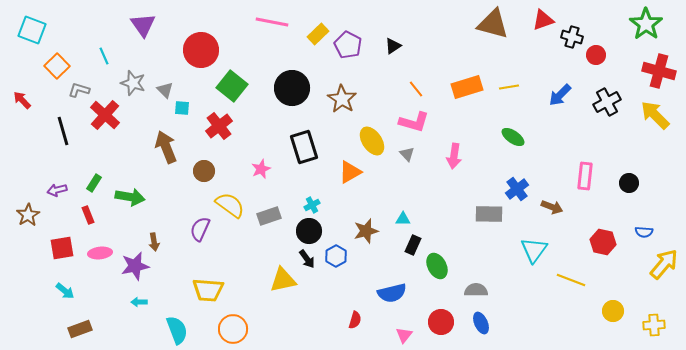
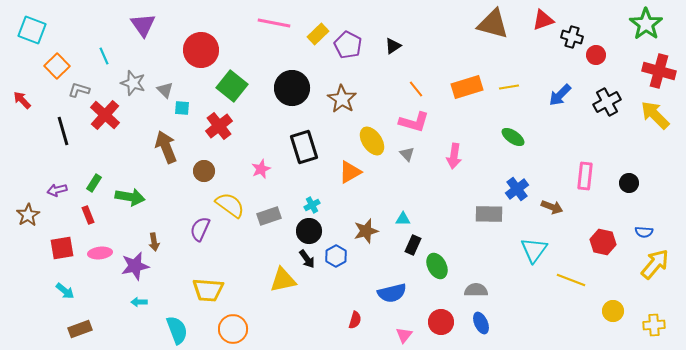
pink line at (272, 22): moved 2 px right, 1 px down
yellow arrow at (664, 264): moved 9 px left
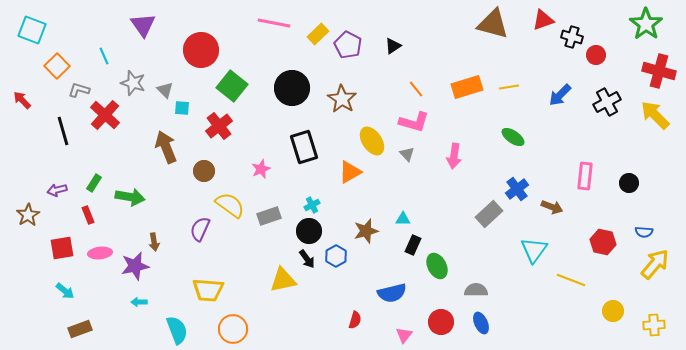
gray rectangle at (489, 214): rotated 44 degrees counterclockwise
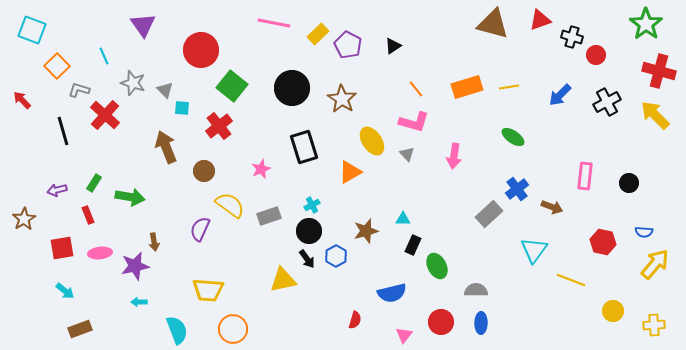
red triangle at (543, 20): moved 3 px left
brown star at (28, 215): moved 4 px left, 4 px down
blue ellipse at (481, 323): rotated 25 degrees clockwise
